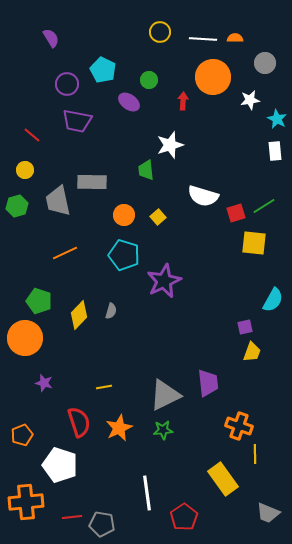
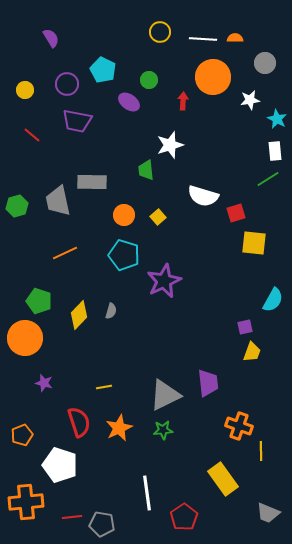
yellow circle at (25, 170): moved 80 px up
green line at (264, 206): moved 4 px right, 27 px up
yellow line at (255, 454): moved 6 px right, 3 px up
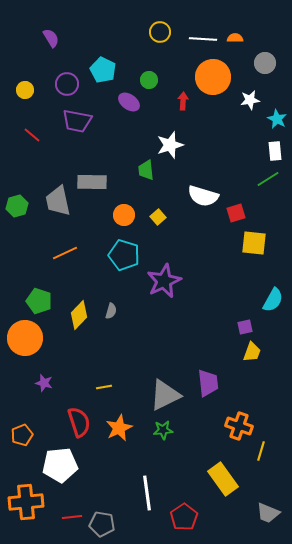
yellow line at (261, 451): rotated 18 degrees clockwise
white pentagon at (60, 465): rotated 24 degrees counterclockwise
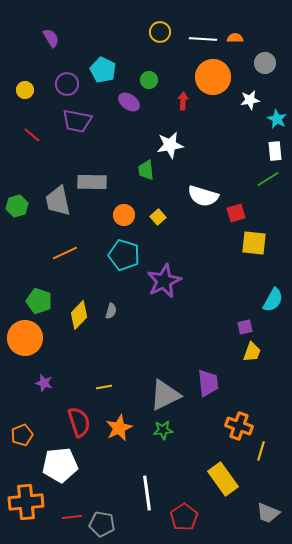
white star at (170, 145): rotated 8 degrees clockwise
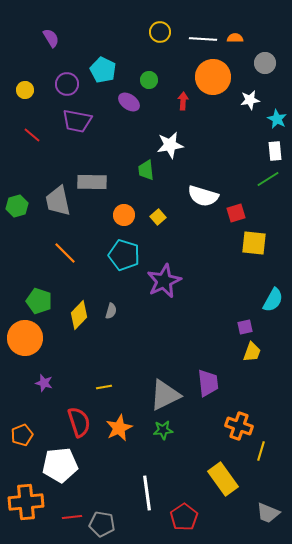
orange line at (65, 253): rotated 70 degrees clockwise
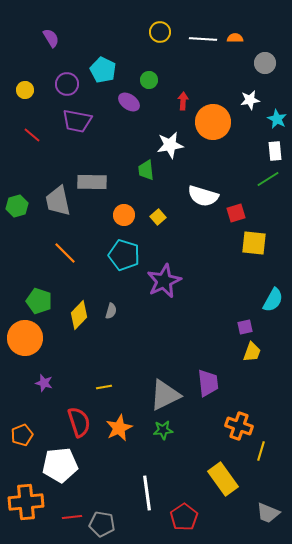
orange circle at (213, 77): moved 45 px down
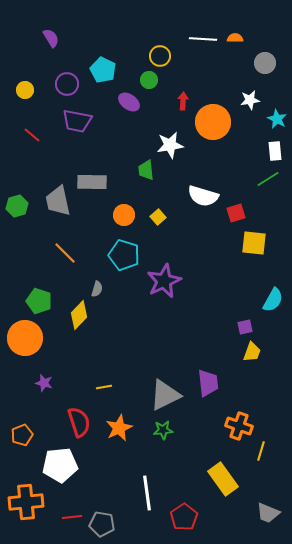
yellow circle at (160, 32): moved 24 px down
gray semicircle at (111, 311): moved 14 px left, 22 px up
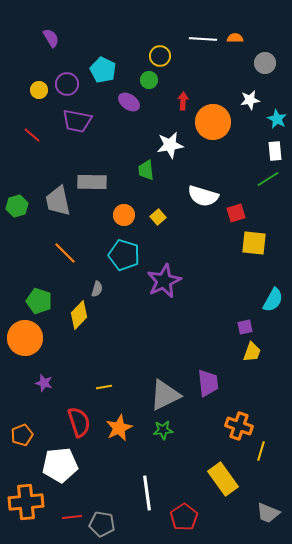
yellow circle at (25, 90): moved 14 px right
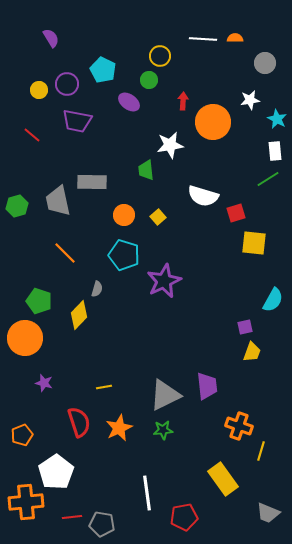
purple trapezoid at (208, 383): moved 1 px left, 3 px down
white pentagon at (60, 465): moved 4 px left, 7 px down; rotated 28 degrees counterclockwise
red pentagon at (184, 517): rotated 24 degrees clockwise
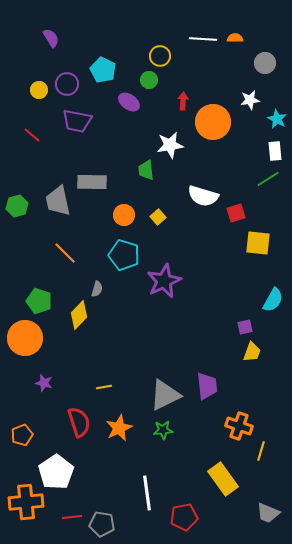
yellow square at (254, 243): moved 4 px right
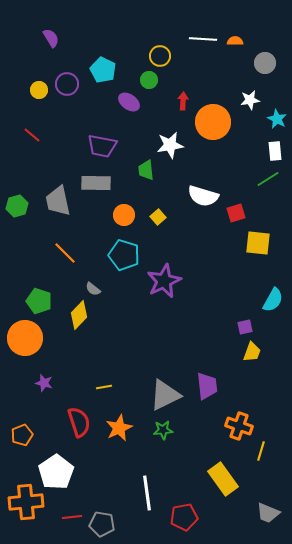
orange semicircle at (235, 38): moved 3 px down
purple trapezoid at (77, 121): moved 25 px right, 25 px down
gray rectangle at (92, 182): moved 4 px right, 1 px down
gray semicircle at (97, 289): moved 4 px left; rotated 112 degrees clockwise
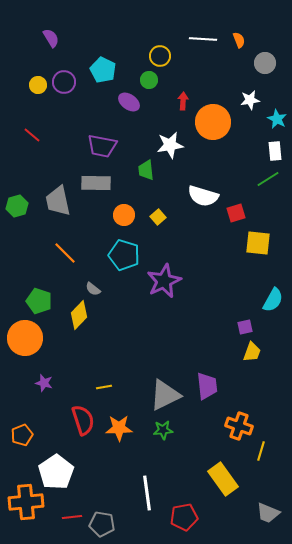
orange semicircle at (235, 41): moved 4 px right, 1 px up; rotated 70 degrees clockwise
purple circle at (67, 84): moved 3 px left, 2 px up
yellow circle at (39, 90): moved 1 px left, 5 px up
red semicircle at (79, 422): moved 4 px right, 2 px up
orange star at (119, 428): rotated 24 degrees clockwise
